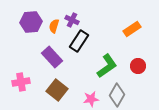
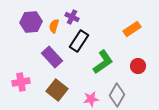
purple cross: moved 3 px up
green L-shape: moved 4 px left, 4 px up
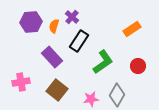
purple cross: rotated 16 degrees clockwise
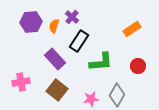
purple rectangle: moved 3 px right, 2 px down
green L-shape: moved 2 px left; rotated 30 degrees clockwise
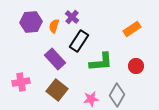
red circle: moved 2 px left
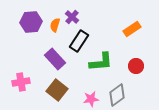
orange semicircle: moved 1 px right, 1 px up
gray diamond: rotated 25 degrees clockwise
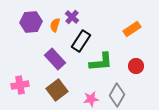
black rectangle: moved 2 px right
pink cross: moved 1 px left, 3 px down
brown square: rotated 15 degrees clockwise
gray diamond: rotated 25 degrees counterclockwise
